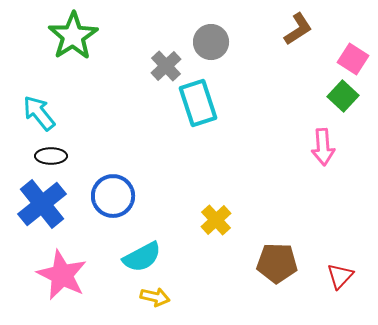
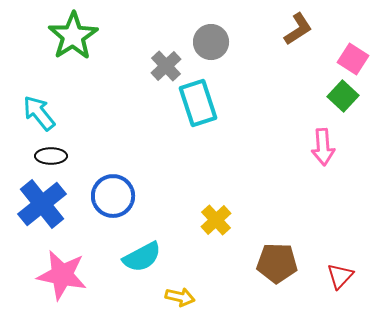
pink star: rotated 15 degrees counterclockwise
yellow arrow: moved 25 px right
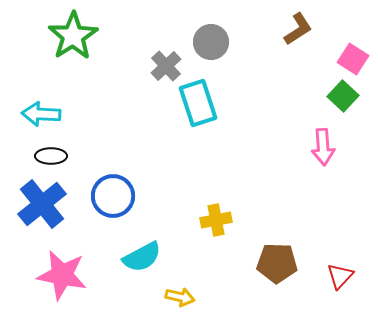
cyan arrow: moved 2 px right, 1 px down; rotated 48 degrees counterclockwise
yellow cross: rotated 32 degrees clockwise
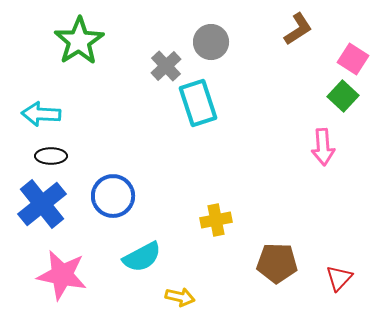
green star: moved 6 px right, 5 px down
red triangle: moved 1 px left, 2 px down
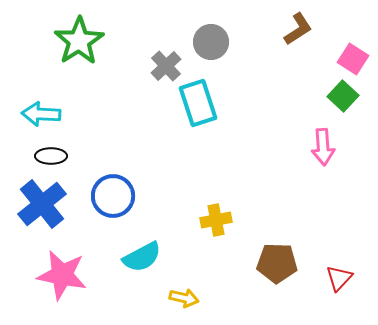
yellow arrow: moved 4 px right, 1 px down
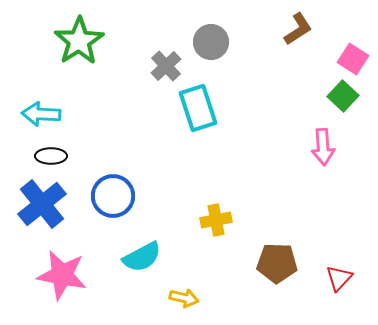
cyan rectangle: moved 5 px down
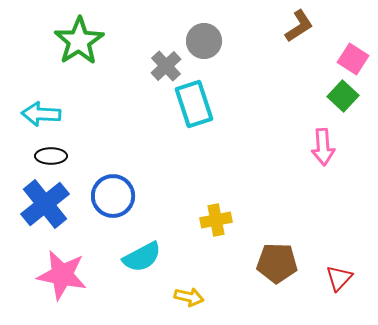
brown L-shape: moved 1 px right, 3 px up
gray circle: moved 7 px left, 1 px up
cyan rectangle: moved 4 px left, 4 px up
blue cross: moved 3 px right
yellow arrow: moved 5 px right, 1 px up
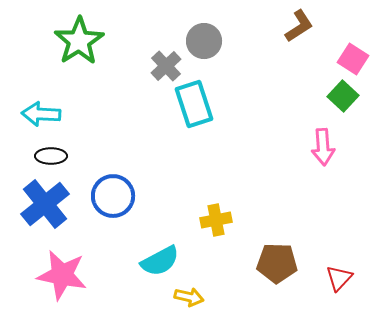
cyan semicircle: moved 18 px right, 4 px down
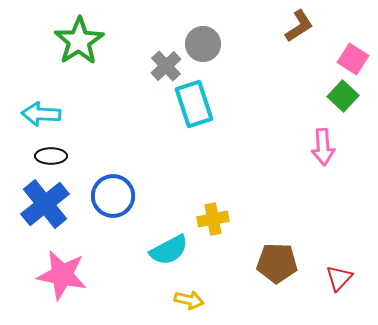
gray circle: moved 1 px left, 3 px down
yellow cross: moved 3 px left, 1 px up
cyan semicircle: moved 9 px right, 11 px up
yellow arrow: moved 3 px down
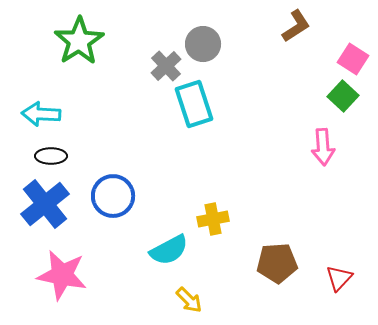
brown L-shape: moved 3 px left
brown pentagon: rotated 6 degrees counterclockwise
yellow arrow: rotated 32 degrees clockwise
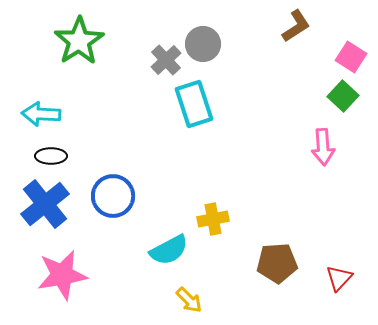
pink square: moved 2 px left, 2 px up
gray cross: moved 6 px up
pink star: rotated 21 degrees counterclockwise
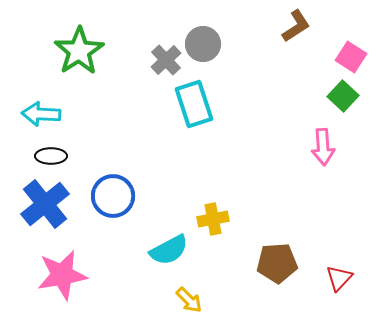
green star: moved 10 px down
